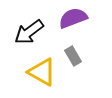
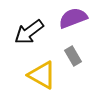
yellow triangle: moved 3 px down
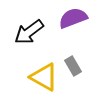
gray rectangle: moved 10 px down
yellow triangle: moved 2 px right, 2 px down
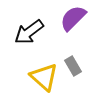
purple semicircle: rotated 24 degrees counterclockwise
yellow triangle: rotated 12 degrees clockwise
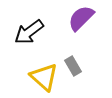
purple semicircle: moved 8 px right
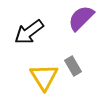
yellow triangle: rotated 16 degrees clockwise
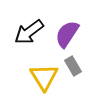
purple semicircle: moved 14 px left, 16 px down; rotated 12 degrees counterclockwise
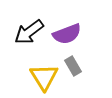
purple semicircle: rotated 144 degrees counterclockwise
